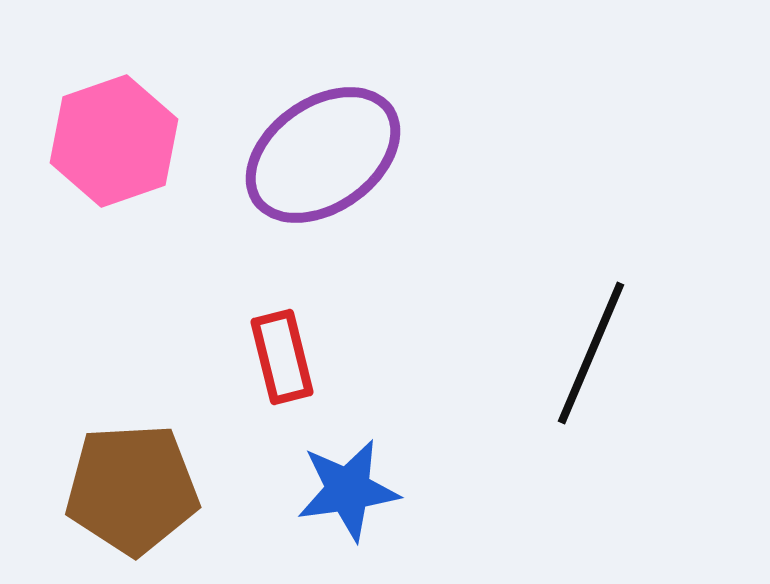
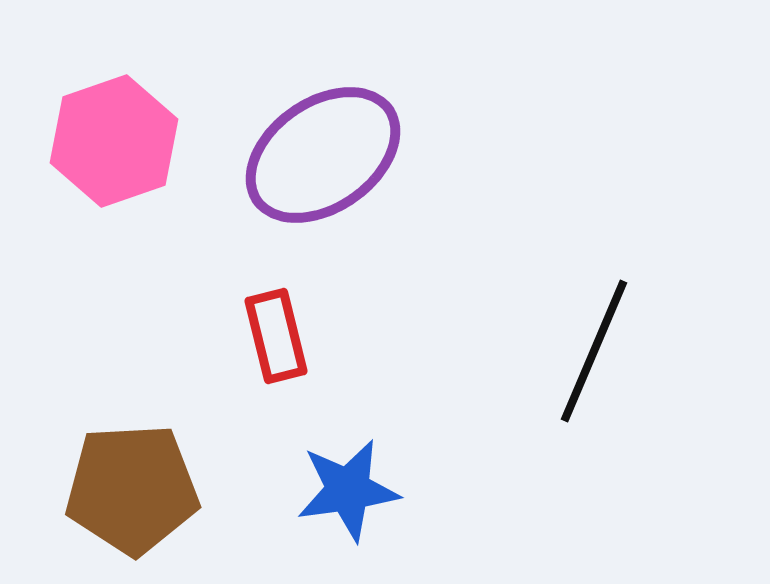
black line: moved 3 px right, 2 px up
red rectangle: moved 6 px left, 21 px up
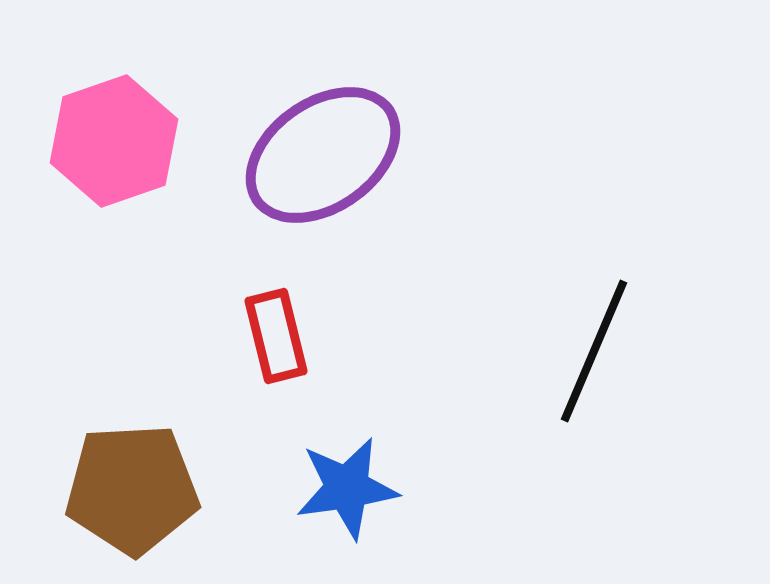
blue star: moved 1 px left, 2 px up
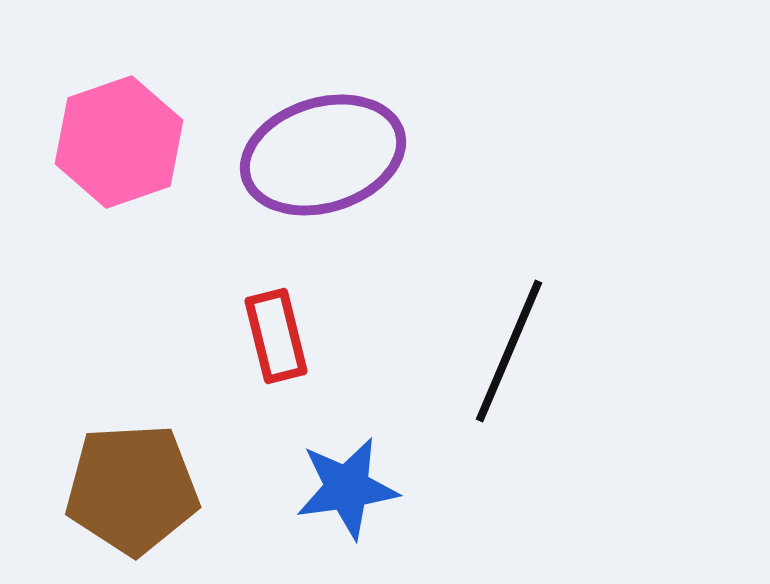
pink hexagon: moved 5 px right, 1 px down
purple ellipse: rotated 18 degrees clockwise
black line: moved 85 px left
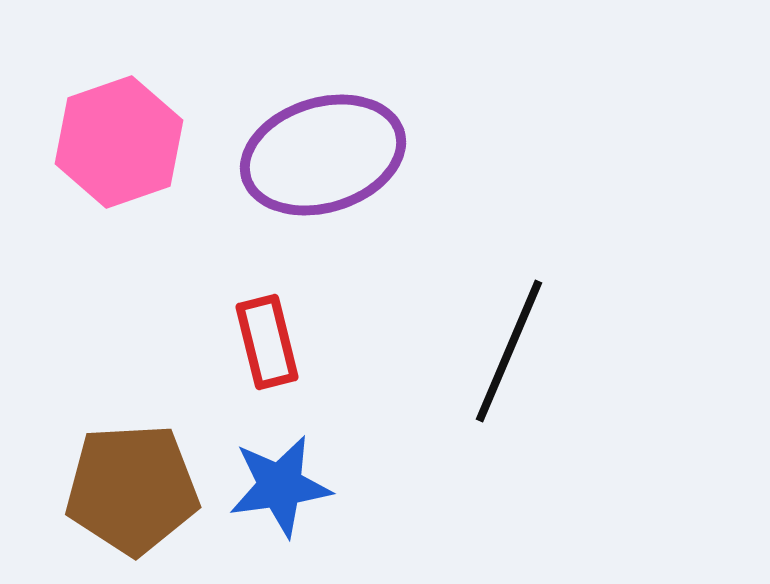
red rectangle: moved 9 px left, 6 px down
blue star: moved 67 px left, 2 px up
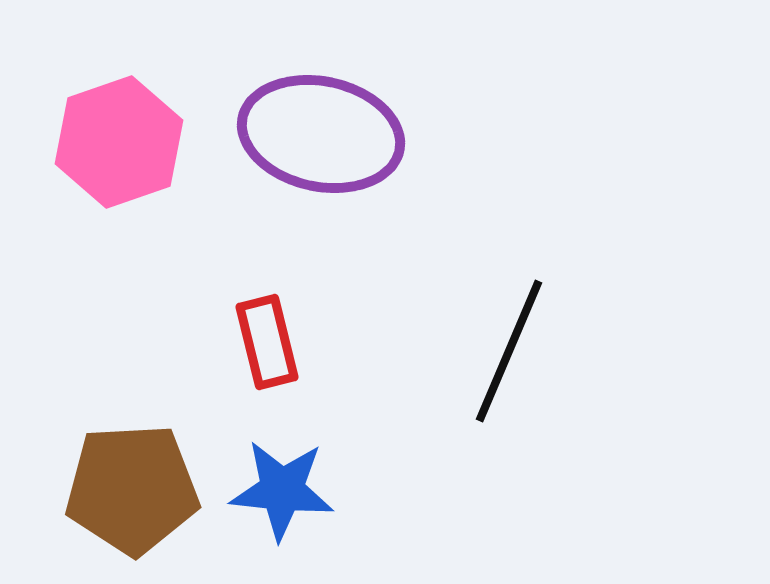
purple ellipse: moved 2 px left, 21 px up; rotated 29 degrees clockwise
blue star: moved 2 px right, 4 px down; rotated 14 degrees clockwise
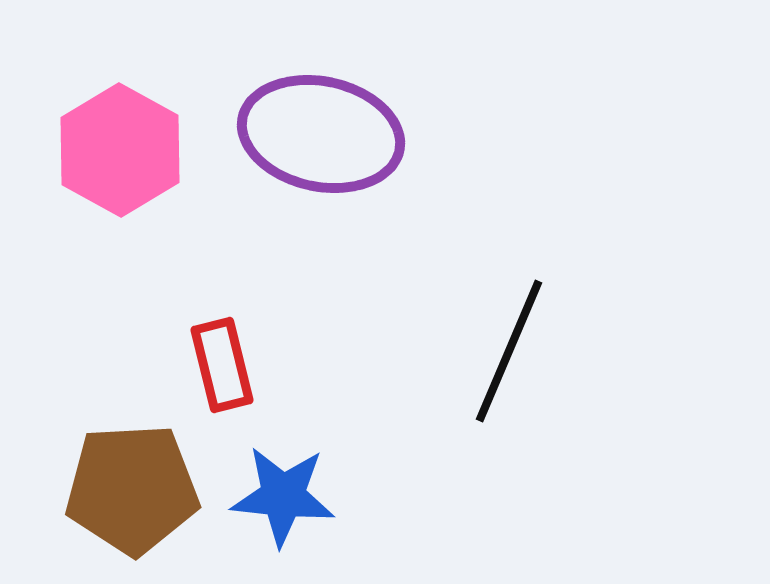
pink hexagon: moved 1 px right, 8 px down; rotated 12 degrees counterclockwise
red rectangle: moved 45 px left, 23 px down
blue star: moved 1 px right, 6 px down
